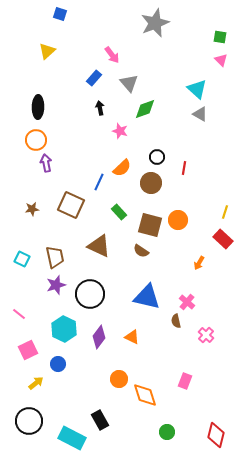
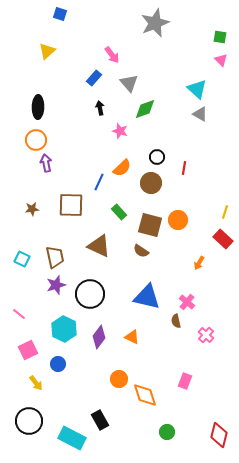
brown square at (71, 205): rotated 24 degrees counterclockwise
yellow arrow at (36, 383): rotated 91 degrees clockwise
red diamond at (216, 435): moved 3 px right
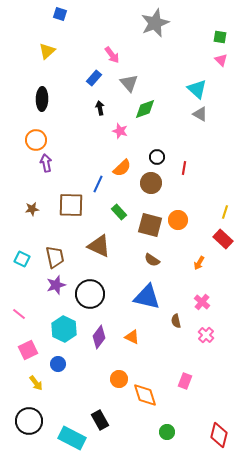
black ellipse at (38, 107): moved 4 px right, 8 px up
blue line at (99, 182): moved 1 px left, 2 px down
brown semicircle at (141, 251): moved 11 px right, 9 px down
pink cross at (187, 302): moved 15 px right
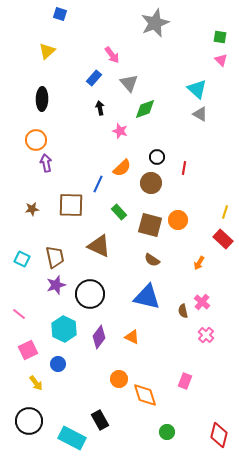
brown semicircle at (176, 321): moved 7 px right, 10 px up
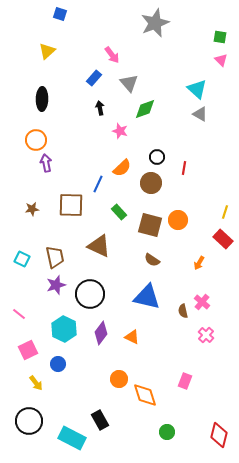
purple diamond at (99, 337): moved 2 px right, 4 px up
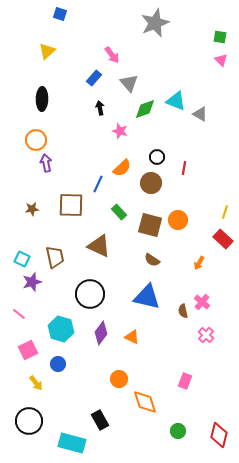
cyan triangle at (197, 89): moved 21 px left, 12 px down; rotated 20 degrees counterclockwise
purple star at (56, 285): moved 24 px left, 3 px up
cyan hexagon at (64, 329): moved 3 px left; rotated 10 degrees counterclockwise
orange diamond at (145, 395): moved 7 px down
green circle at (167, 432): moved 11 px right, 1 px up
cyan rectangle at (72, 438): moved 5 px down; rotated 12 degrees counterclockwise
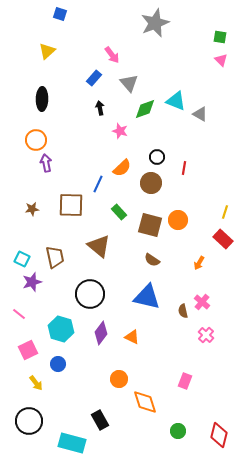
brown triangle at (99, 246): rotated 15 degrees clockwise
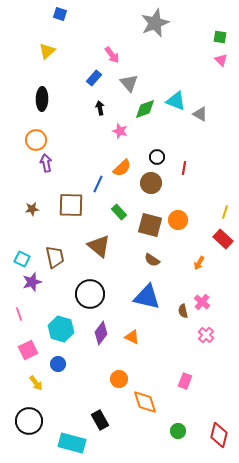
pink line at (19, 314): rotated 32 degrees clockwise
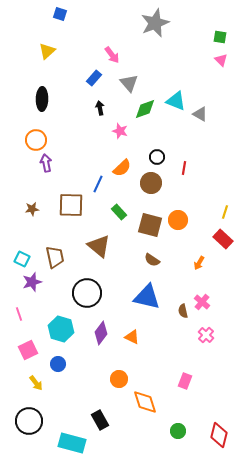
black circle at (90, 294): moved 3 px left, 1 px up
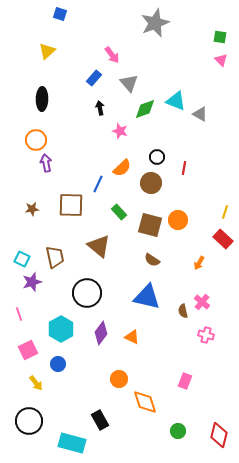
cyan hexagon at (61, 329): rotated 15 degrees clockwise
pink cross at (206, 335): rotated 28 degrees counterclockwise
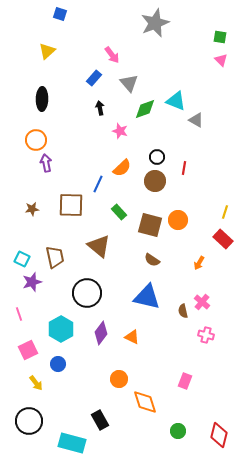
gray triangle at (200, 114): moved 4 px left, 6 px down
brown circle at (151, 183): moved 4 px right, 2 px up
